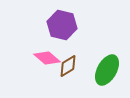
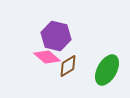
purple hexagon: moved 6 px left, 11 px down
pink diamond: moved 1 px up
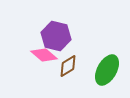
pink diamond: moved 3 px left, 2 px up
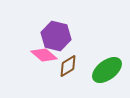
green ellipse: rotated 24 degrees clockwise
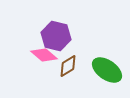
green ellipse: rotated 72 degrees clockwise
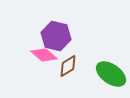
green ellipse: moved 4 px right, 4 px down
